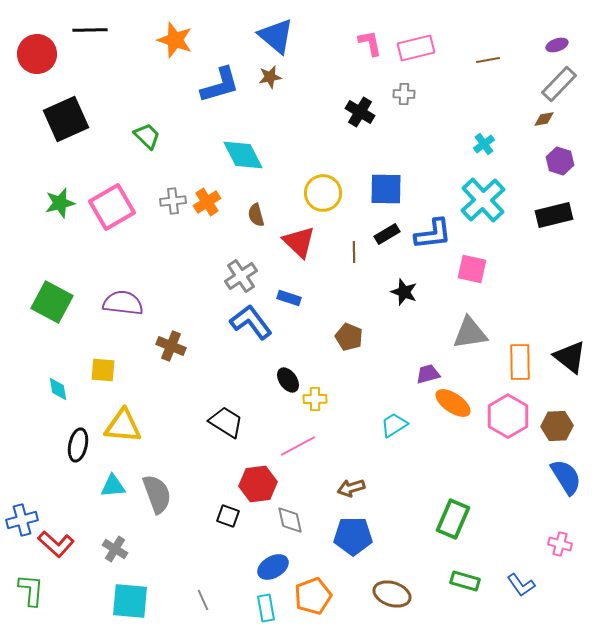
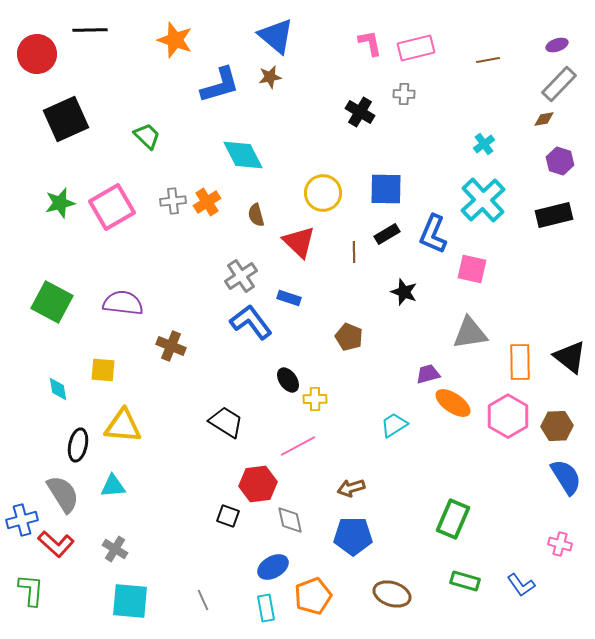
blue L-shape at (433, 234): rotated 120 degrees clockwise
gray semicircle at (157, 494): moved 94 px left; rotated 12 degrees counterclockwise
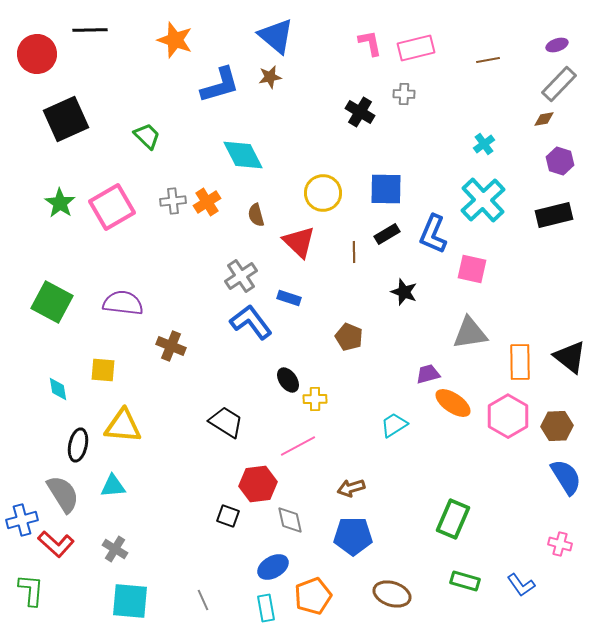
green star at (60, 203): rotated 24 degrees counterclockwise
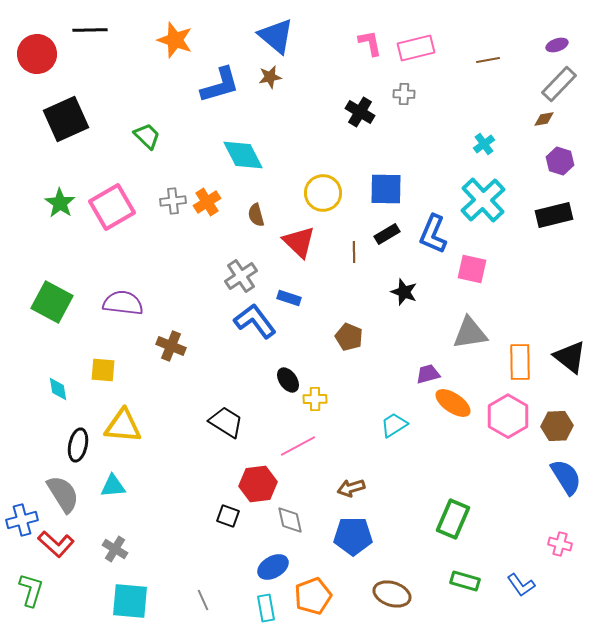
blue L-shape at (251, 322): moved 4 px right, 1 px up
green L-shape at (31, 590): rotated 12 degrees clockwise
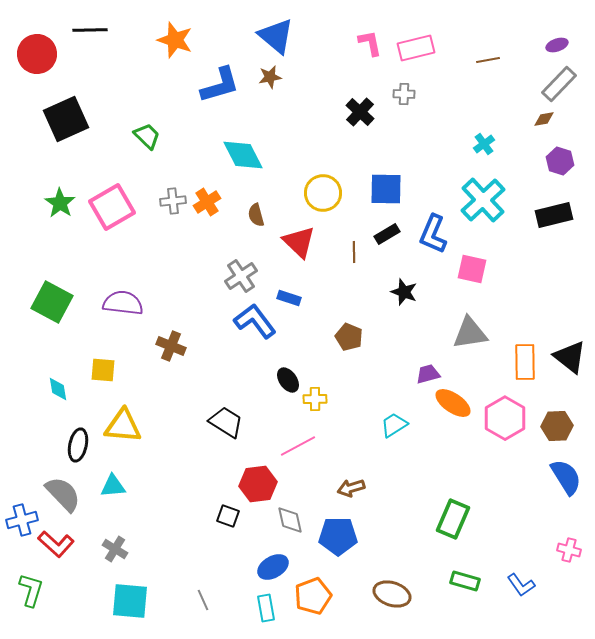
black cross at (360, 112): rotated 12 degrees clockwise
orange rectangle at (520, 362): moved 5 px right
pink hexagon at (508, 416): moved 3 px left, 2 px down
gray semicircle at (63, 494): rotated 12 degrees counterclockwise
blue pentagon at (353, 536): moved 15 px left
pink cross at (560, 544): moved 9 px right, 6 px down
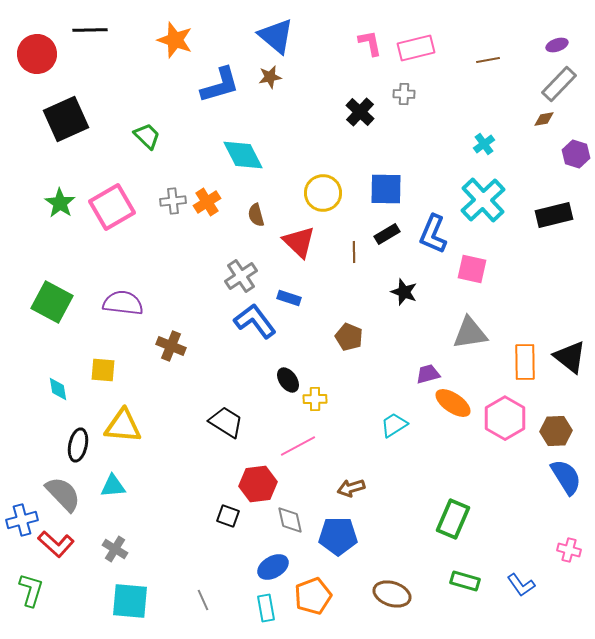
purple hexagon at (560, 161): moved 16 px right, 7 px up
brown hexagon at (557, 426): moved 1 px left, 5 px down
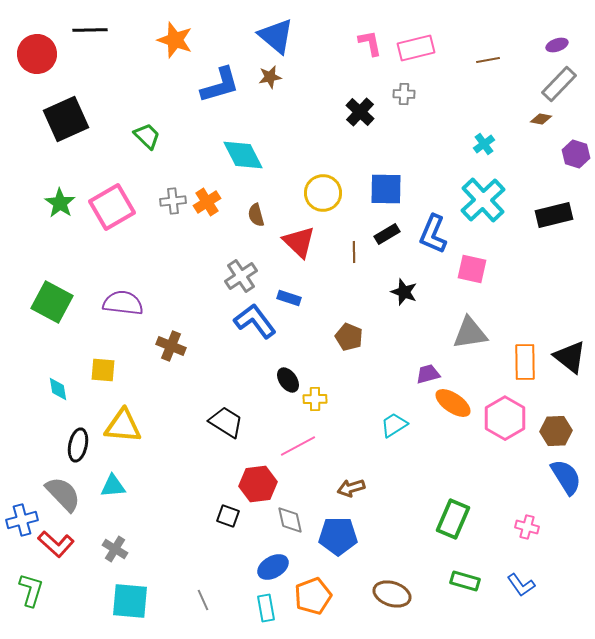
brown diamond at (544, 119): moved 3 px left; rotated 20 degrees clockwise
pink cross at (569, 550): moved 42 px left, 23 px up
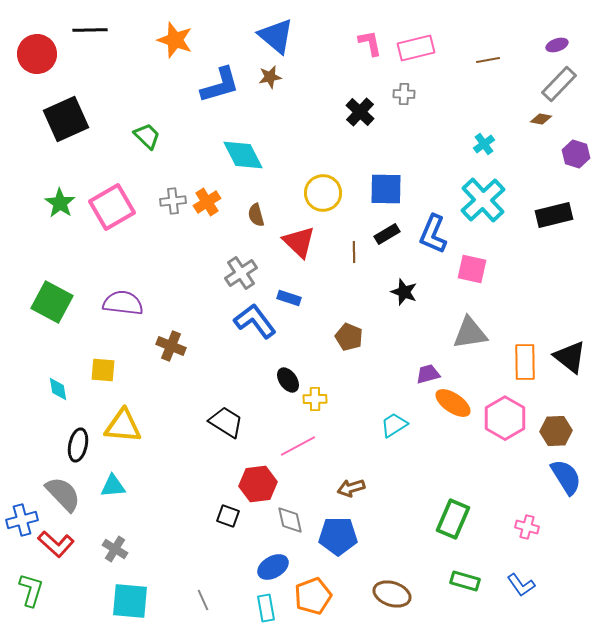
gray cross at (241, 276): moved 3 px up
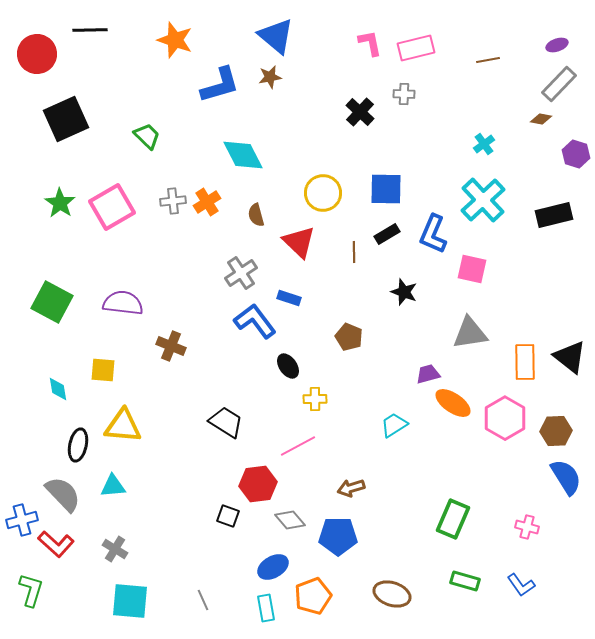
black ellipse at (288, 380): moved 14 px up
gray diamond at (290, 520): rotated 28 degrees counterclockwise
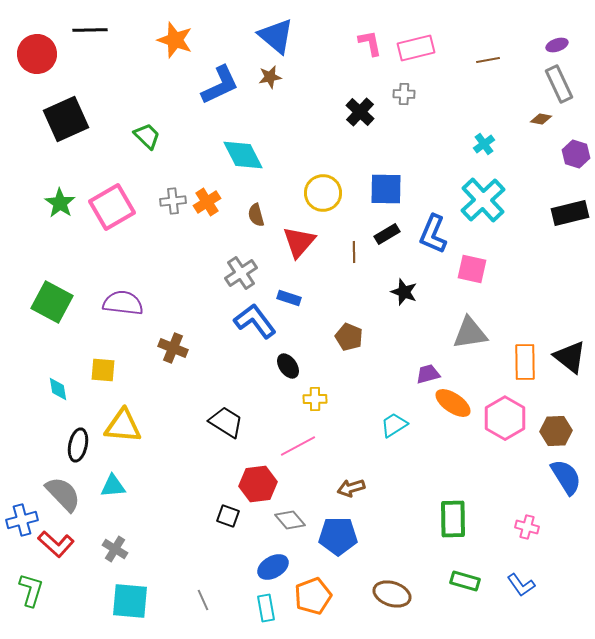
gray rectangle at (559, 84): rotated 69 degrees counterclockwise
blue L-shape at (220, 85): rotated 9 degrees counterclockwise
black rectangle at (554, 215): moved 16 px right, 2 px up
red triangle at (299, 242): rotated 27 degrees clockwise
brown cross at (171, 346): moved 2 px right, 2 px down
green rectangle at (453, 519): rotated 24 degrees counterclockwise
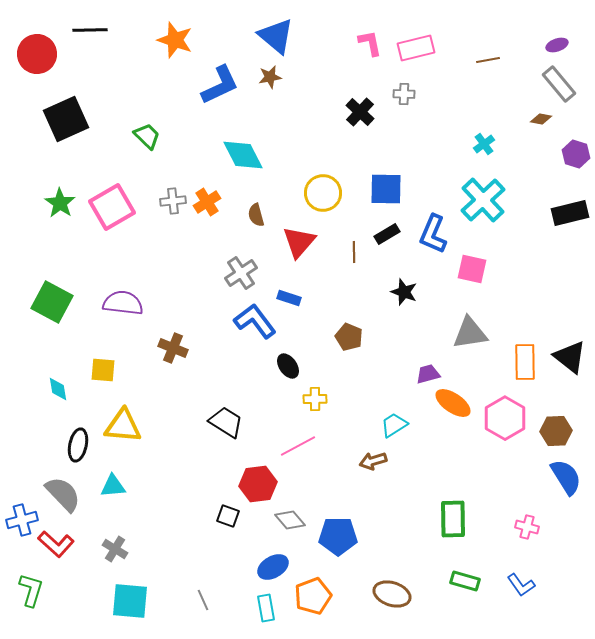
gray rectangle at (559, 84): rotated 15 degrees counterclockwise
brown arrow at (351, 488): moved 22 px right, 27 px up
